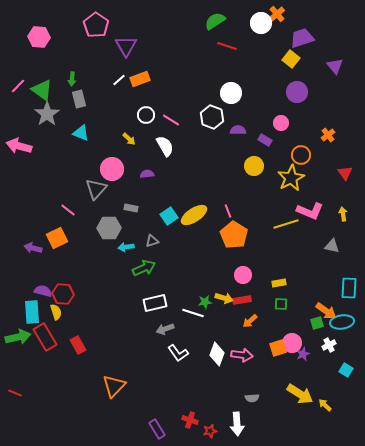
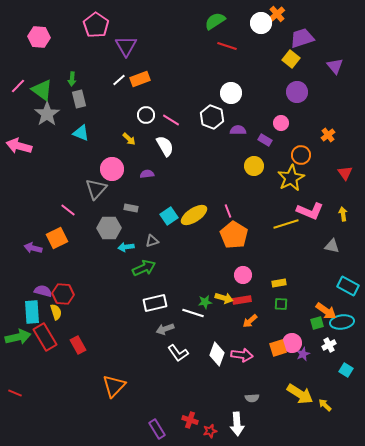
cyan rectangle at (349, 288): moved 1 px left, 2 px up; rotated 65 degrees counterclockwise
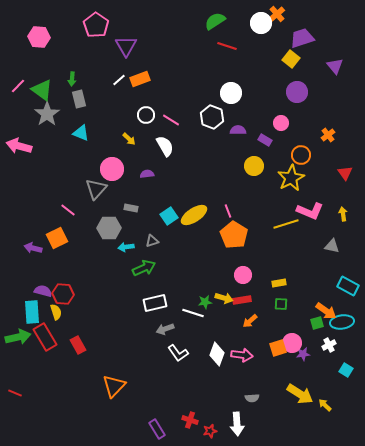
purple star at (303, 354): rotated 16 degrees clockwise
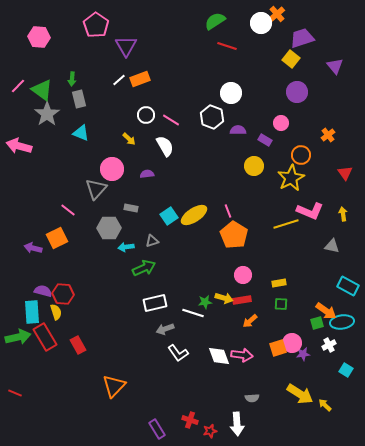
white diamond at (217, 354): moved 2 px right, 2 px down; rotated 40 degrees counterclockwise
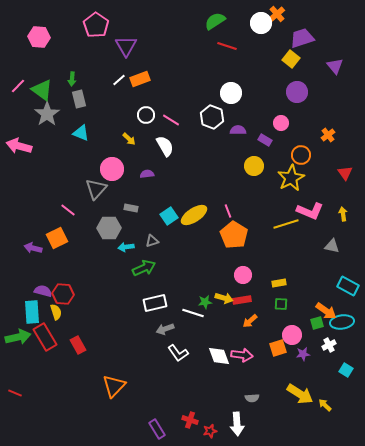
pink circle at (292, 343): moved 8 px up
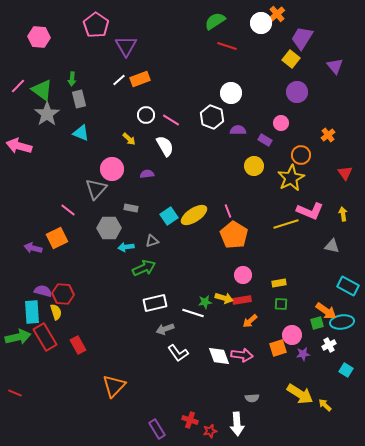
purple trapezoid at (302, 38): rotated 40 degrees counterclockwise
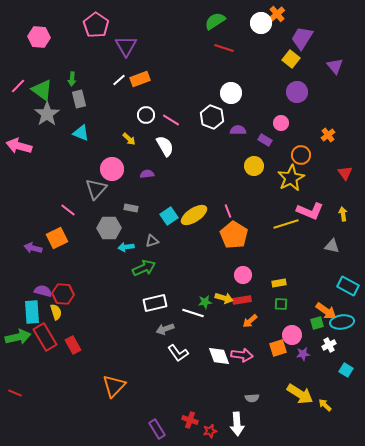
red line at (227, 46): moved 3 px left, 2 px down
red rectangle at (78, 345): moved 5 px left
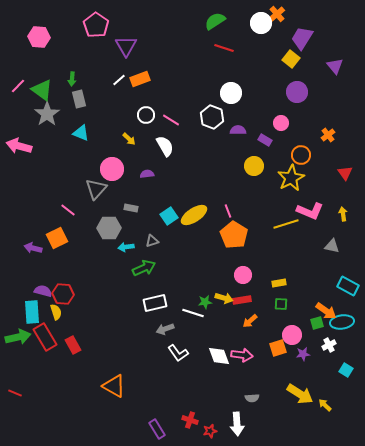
orange triangle at (114, 386): rotated 45 degrees counterclockwise
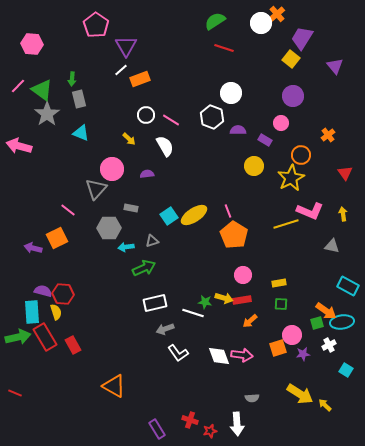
pink hexagon at (39, 37): moved 7 px left, 7 px down
white line at (119, 80): moved 2 px right, 10 px up
purple circle at (297, 92): moved 4 px left, 4 px down
green star at (205, 302): rotated 16 degrees clockwise
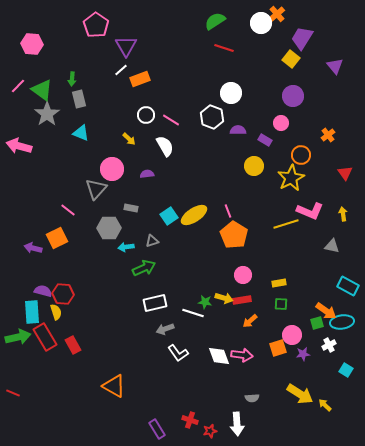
red line at (15, 393): moved 2 px left
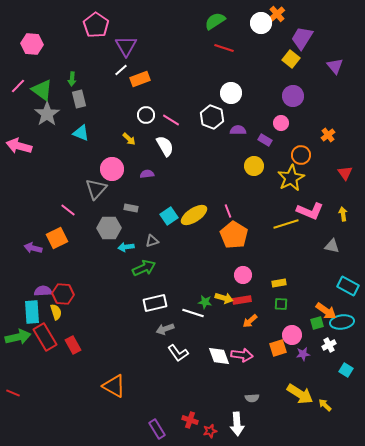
purple semicircle at (43, 291): rotated 18 degrees counterclockwise
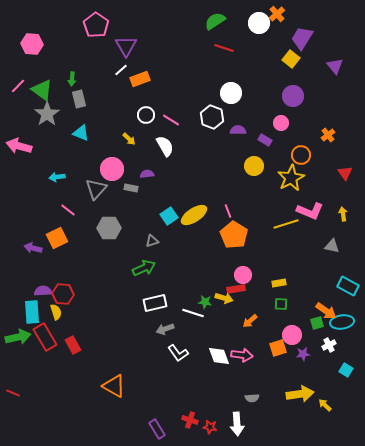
white circle at (261, 23): moved 2 px left
gray rectangle at (131, 208): moved 20 px up
cyan arrow at (126, 247): moved 69 px left, 70 px up
red rectangle at (242, 300): moved 6 px left, 11 px up
yellow arrow at (300, 394): rotated 40 degrees counterclockwise
red star at (210, 431): moved 4 px up; rotated 24 degrees clockwise
